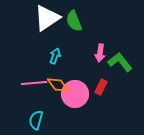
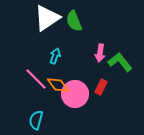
pink line: moved 2 px right, 4 px up; rotated 50 degrees clockwise
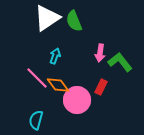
pink line: moved 1 px right, 1 px up
pink circle: moved 2 px right, 6 px down
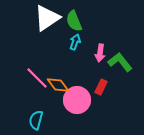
cyan arrow: moved 20 px right, 14 px up
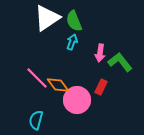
cyan arrow: moved 3 px left
